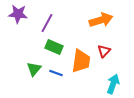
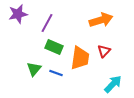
purple star: rotated 18 degrees counterclockwise
orange trapezoid: moved 1 px left, 3 px up
cyan arrow: rotated 24 degrees clockwise
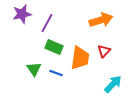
purple star: moved 4 px right
green triangle: rotated 14 degrees counterclockwise
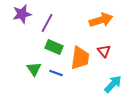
red triangle: rotated 24 degrees counterclockwise
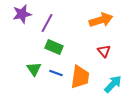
orange trapezoid: moved 19 px down
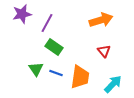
green rectangle: rotated 12 degrees clockwise
green triangle: moved 2 px right
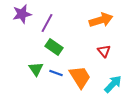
orange trapezoid: rotated 40 degrees counterclockwise
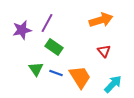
purple star: moved 16 px down
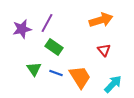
purple star: moved 1 px up
red triangle: moved 1 px up
green triangle: moved 2 px left
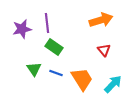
purple line: rotated 36 degrees counterclockwise
orange trapezoid: moved 2 px right, 2 px down
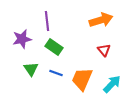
purple line: moved 2 px up
purple star: moved 10 px down
green triangle: moved 3 px left
orange trapezoid: rotated 125 degrees counterclockwise
cyan arrow: moved 1 px left
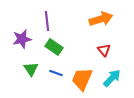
orange arrow: moved 1 px up
cyan arrow: moved 6 px up
